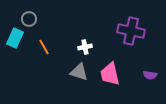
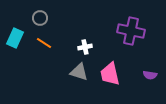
gray circle: moved 11 px right, 1 px up
orange line: moved 4 px up; rotated 28 degrees counterclockwise
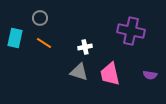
cyan rectangle: rotated 12 degrees counterclockwise
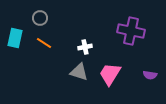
pink trapezoid: rotated 45 degrees clockwise
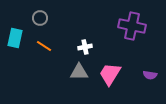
purple cross: moved 1 px right, 5 px up
orange line: moved 3 px down
gray triangle: rotated 18 degrees counterclockwise
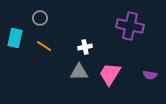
purple cross: moved 2 px left
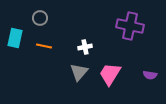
orange line: rotated 21 degrees counterclockwise
gray triangle: rotated 48 degrees counterclockwise
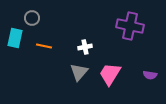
gray circle: moved 8 px left
